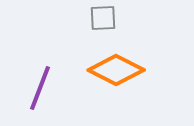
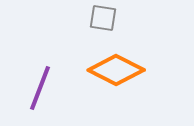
gray square: rotated 12 degrees clockwise
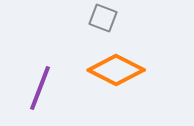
gray square: rotated 12 degrees clockwise
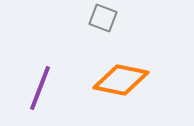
orange diamond: moved 5 px right, 10 px down; rotated 16 degrees counterclockwise
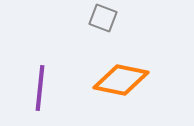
purple line: rotated 15 degrees counterclockwise
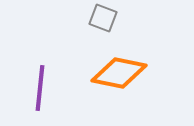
orange diamond: moved 2 px left, 7 px up
